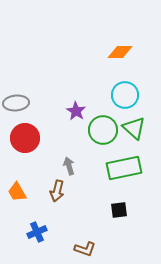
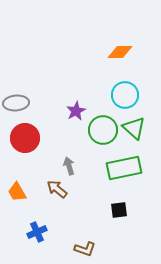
purple star: rotated 12 degrees clockwise
brown arrow: moved 2 px up; rotated 115 degrees clockwise
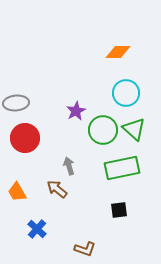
orange diamond: moved 2 px left
cyan circle: moved 1 px right, 2 px up
green triangle: moved 1 px down
green rectangle: moved 2 px left
blue cross: moved 3 px up; rotated 24 degrees counterclockwise
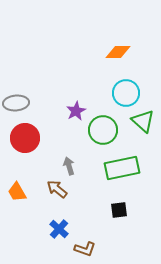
green triangle: moved 9 px right, 8 px up
blue cross: moved 22 px right
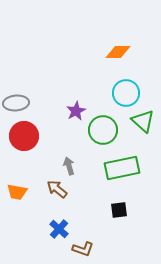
red circle: moved 1 px left, 2 px up
orange trapezoid: rotated 50 degrees counterclockwise
brown L-shape: moved 2 px left
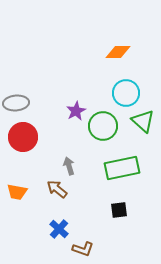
green circle: moved 4 px up
red circle: moved 1 px left, 1 px down
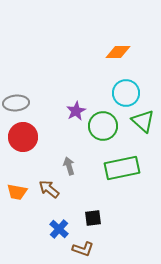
brown arrow: moved 8 px left
black square: moved 26 px left, 8 px down
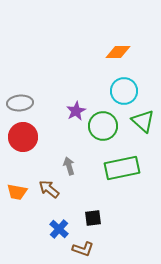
cyan circle: moved 2 px left, 2 px up
gray ellipse: moved 4 px right
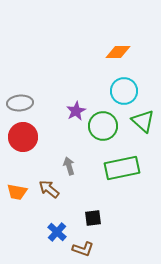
blue cross: moved 2 px left, 3 px down
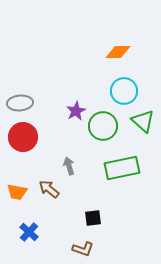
blue cross: moved 28 px left
